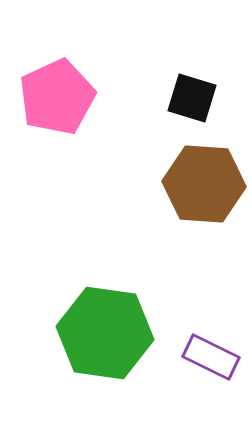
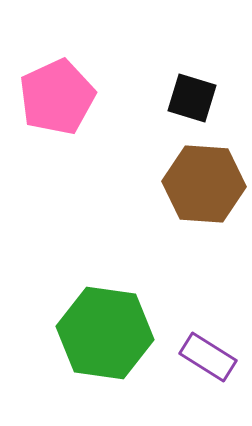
purple rectangle: moved 3 px left; rotated 6 degrees clockwise
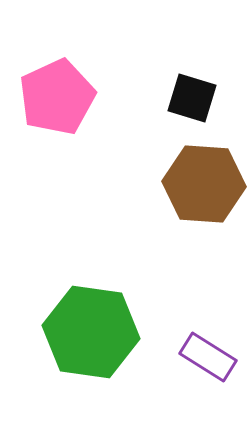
green hexagon: moved 14 px left, 1 px up
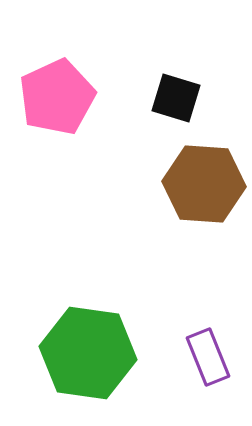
black square: moved 16 px left
green hexagon: moved 3 px left, 21 px down
purple rectangle: rotated 36 degrees clockwise
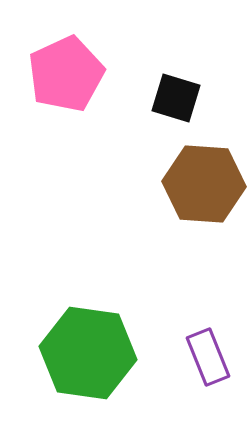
pink pentagon: moved 9 px right, 23 px up
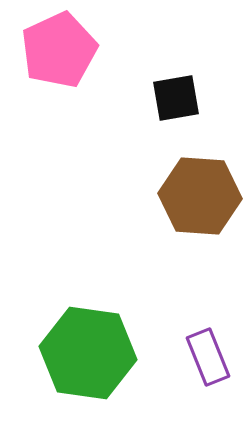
pink pentagon: moved 7 px left, 24 px up
black square: rotated 27 degrees counterclockwise
brown hexagon: moved 4 px left, 12 px down
